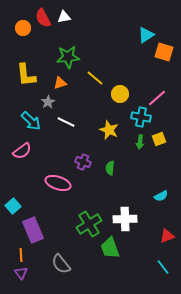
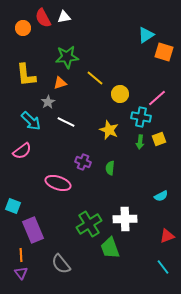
green star: moved 1 px left
cyan square: rotated 28 degrees counterclockwise
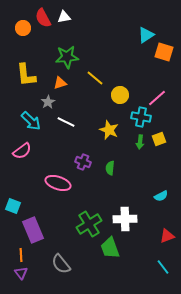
yellow circle: moved 1 px down
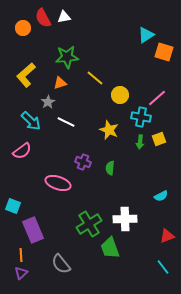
yellow L-shape: rotated 55 degrees clockwise
purple triangle: rotated 24 degrees clockwise
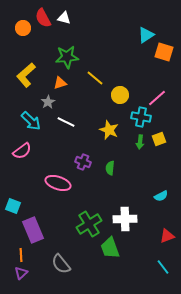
white triangle: moved 1 px down; rotated 24 degrees clockwise
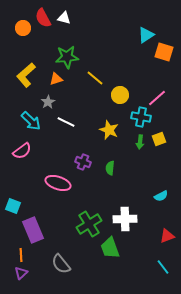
orange triangle: moved 4 px left, 4 px up
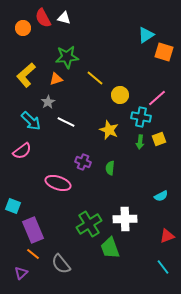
orange line: moved 12 px right, 1 px up; rotated 48 degrees counterclockwise
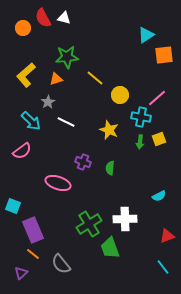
orange square: moved 3 px down; rotated 24 degrees counterclockwise
cyan semicircle: moved 2 px left
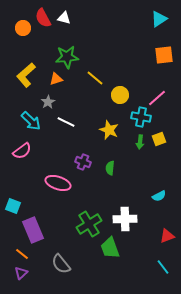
cyan triangle: moved 13 px right, 16 px up
orange line: moved 11 px left
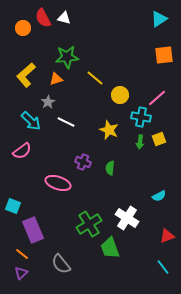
white cross: moved 2 px right, 1 px up; rotated 35 degrees clockwise
